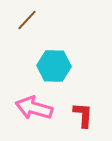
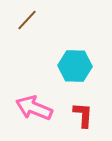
cyan hexagon: moved 21 px right
pink arrow: rotated 6 degrees clockwise
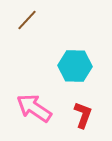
pink arrow: rotated 12 degrees clockwise
red L-shape: rotated 16 degrees clockwise
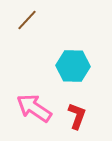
cyan hexagon: moved 2 px left
red L-shape: moved 6 px left, 1 px down
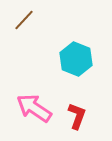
brown line: moved 3 px left
cyan hexagon: moved 3 px right, 7 px up; rotated 20 degrees clockwise
